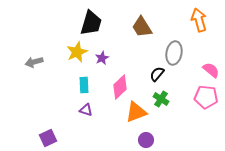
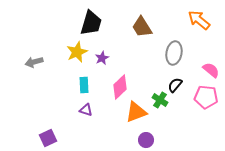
orange arrow: rotated 35 degrees counterclockwise
black semicircle: moved 18 px right, 11 px down
green cross: moved 1 px left, 1 px down
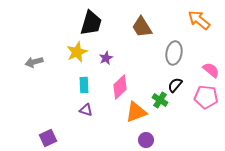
purple star: moved 4 px right
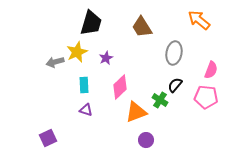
gray arrow: moved 21 px right
pink semicircle: rotated 72 degrees clockwise
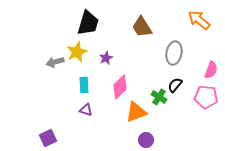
black trapezoid: moved 3 px left
green cross: moved 1 px left, 3 px up
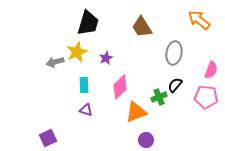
green cross: rotated 35 degrees clockwise
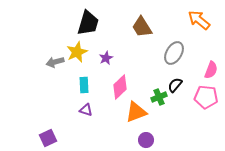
gray ellipse: rotated 20 degrees clockwise
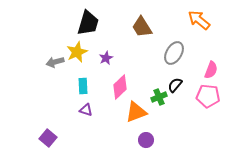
cyan rectangle: moved 1 px left, 1 px down
pink pentagon: moved 2 px right, 1 px up
purple square: rotated 24 degrees counterclockwise
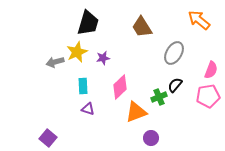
purple star: moved 3 px left; rotated 16 degrees clockwise
pink pentagon: rotated 15 degrees counterclockwise
purple triangle: moved 2 px right, 1 px up
purple circle: moved 5 px right, 2 px up
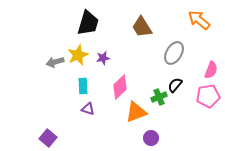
yellow star: moved 1 px right, 3 px down
